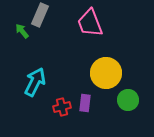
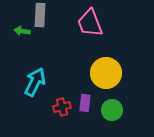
gray rectangle: rotated 20 degrees counterclockwise
green arrow: rotated 42 degrees counterclockwise
green circle: moved 16 px left, 10 px down
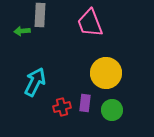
green arrow: rotated 14 degrees counterclockwise
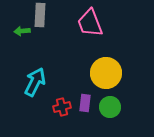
green circle: moved 2 px left, 3 px up
